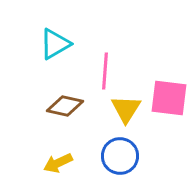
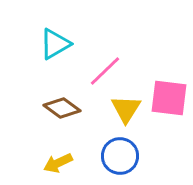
pink line: rotated 42 degrees clockwise
brown diamond: moved 3 px left, 2 px down; rotated 24 degrees clockwise
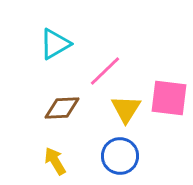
brown diamond: rotated 39 degrees counterclockwise
yellow arrow: moved 3 px left, 2 px up; rotated 84 degrees clockwise
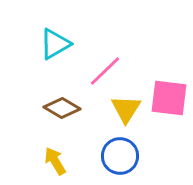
brown diamond: rotated 33 degrees clockwise
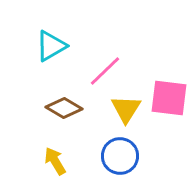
cyan triangle: moved 4 px left, 2 px down
brown diamond: moved 2 px right
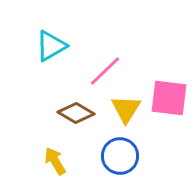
brown diamond: moved 12 px right, 5 px down
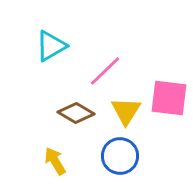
yellow triangle: moved 2 px down
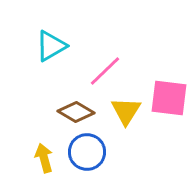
brown diamond: moved 1 px up
blue circle: moved 33 px left, 4 px up
yellow arrow: moved 11 px left, 3 px up; rotated 16 degrees clockwise
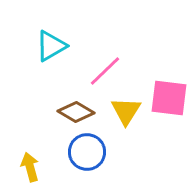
yellow arrow: moved 14 px left, 9 px down
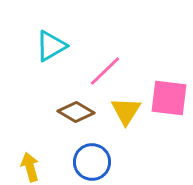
blue circle: moved 5 px right, 10 px down
